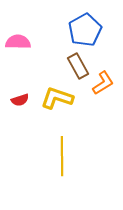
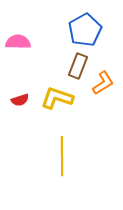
brown rectangle: rotated 50 degrees clockwise
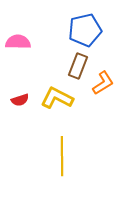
blue pentagon: rotated 16 degrees clockwise
yellow L-shape: rotated 8 degrees clockwise
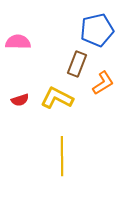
blue pentagon: moved 12 px right
brown rectangle: moved 1 px left, 2 px up
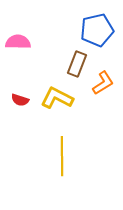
red semicircle: rotated 36 degrees clockwise
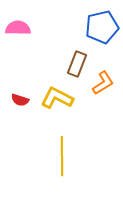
blue pentagon: moved 5 px right, 3 px up
pink semicircle: moved 14 px up
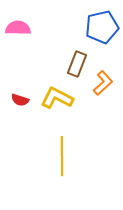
orange L-shape: rotated 10 degrees counterclockwise
